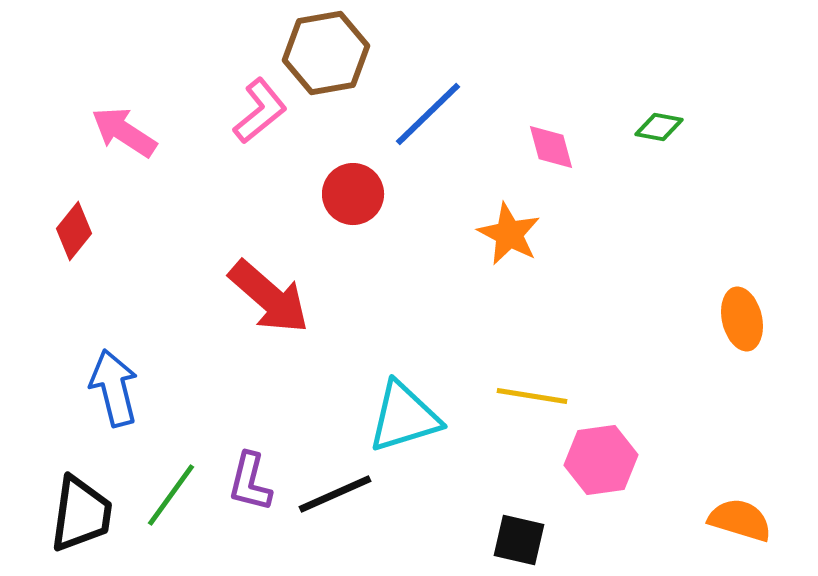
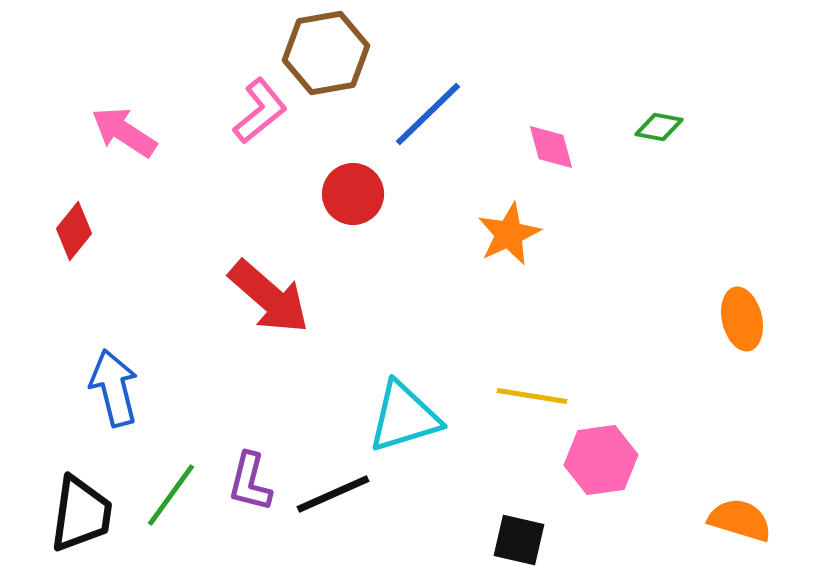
orange star: rotated 20 degrees clockwise
black line: moved 2 px left
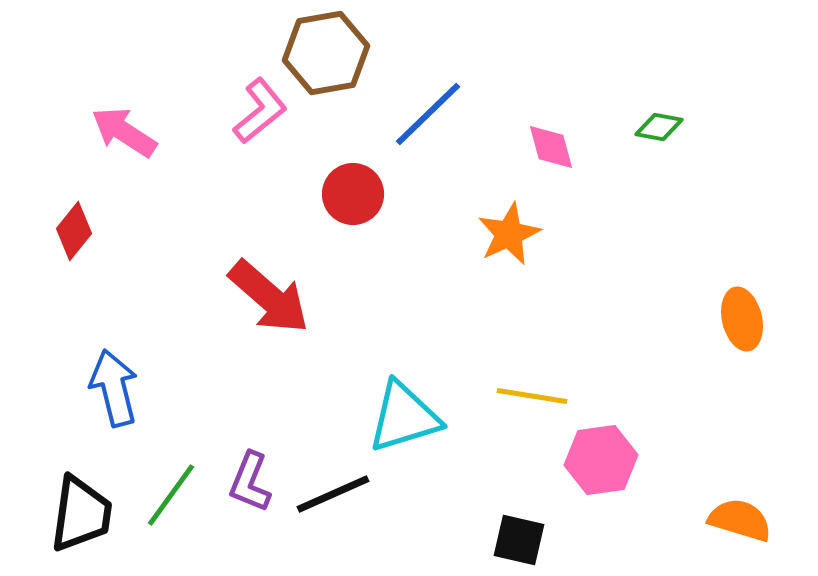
purple L-shape: rotated 8 degrees clockwise
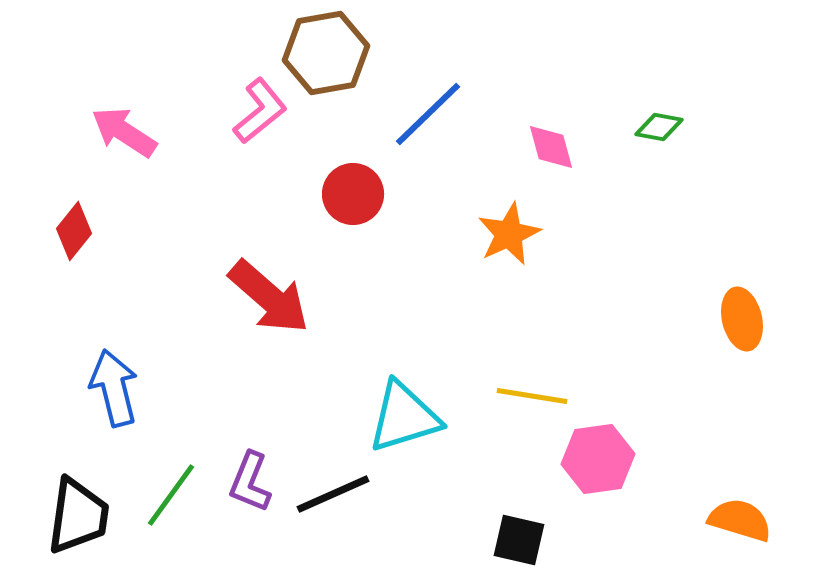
pink hexagon: moved 3 px left, 1 px up
black trapezoid: moved 3 px left, 2 px down
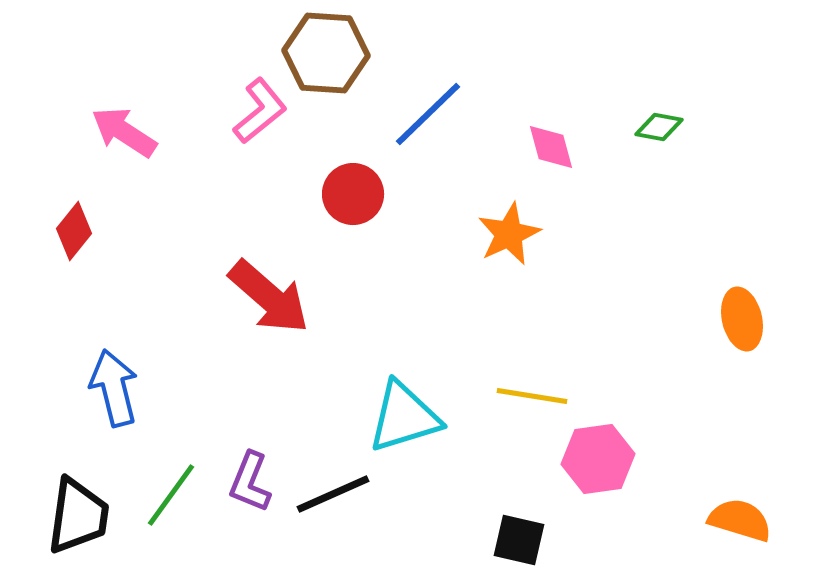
brown hexagon: rotated 14 degrees clockwise
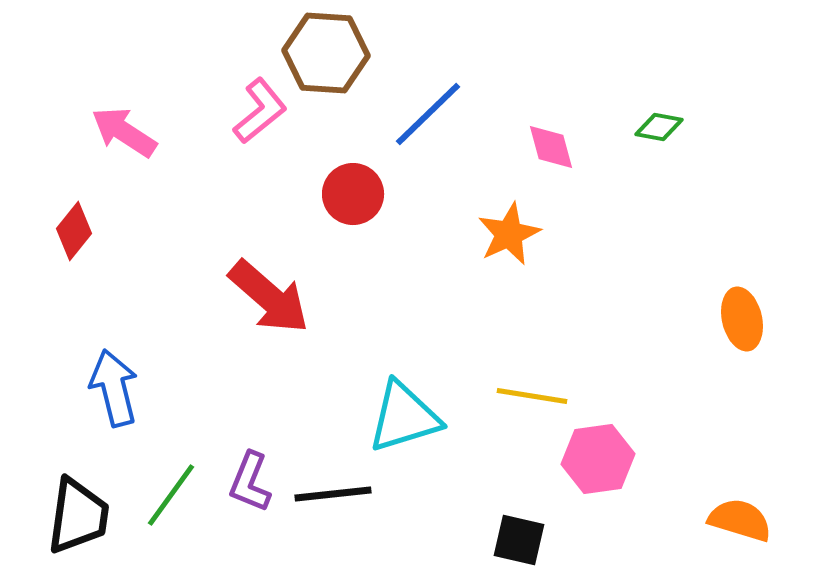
black line: rotated 18 degrees clockwise
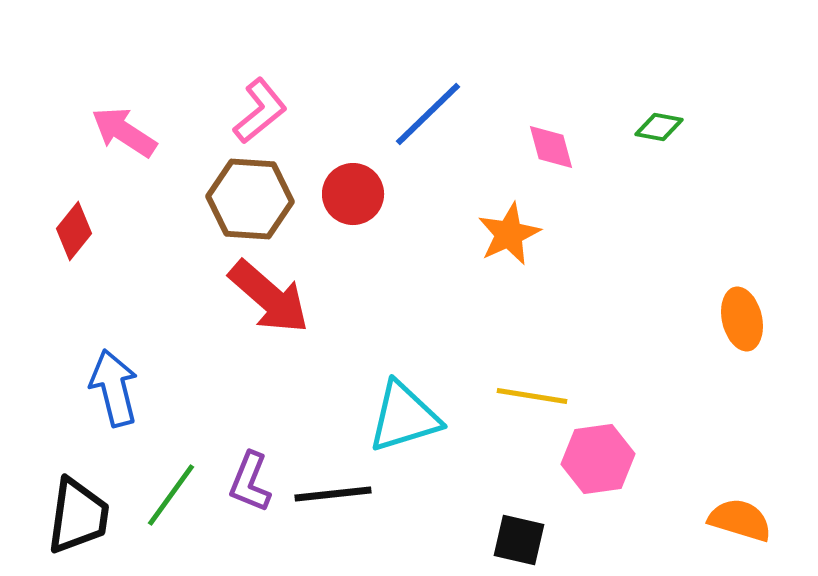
brown hexagon: moved 76 px left, 146 px down
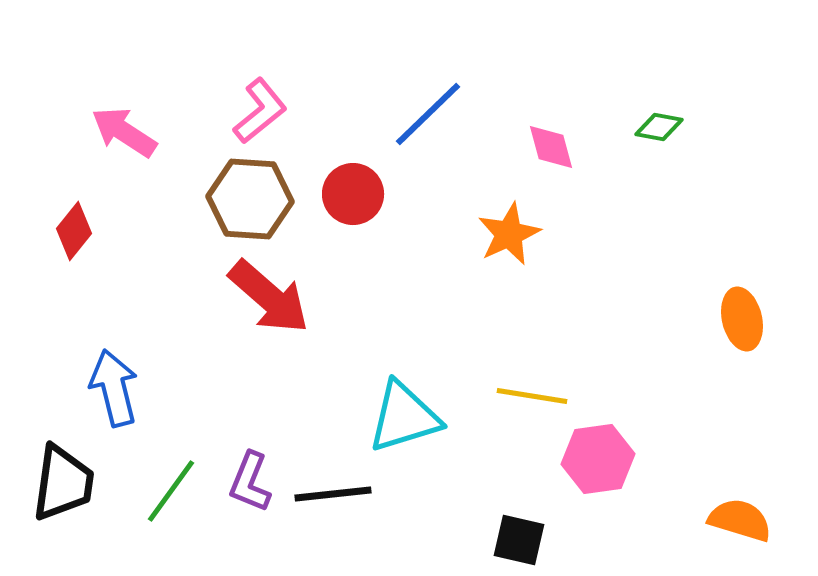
green line: moved 4 px up
black trapezoid: moved 15 px left, 33 px up
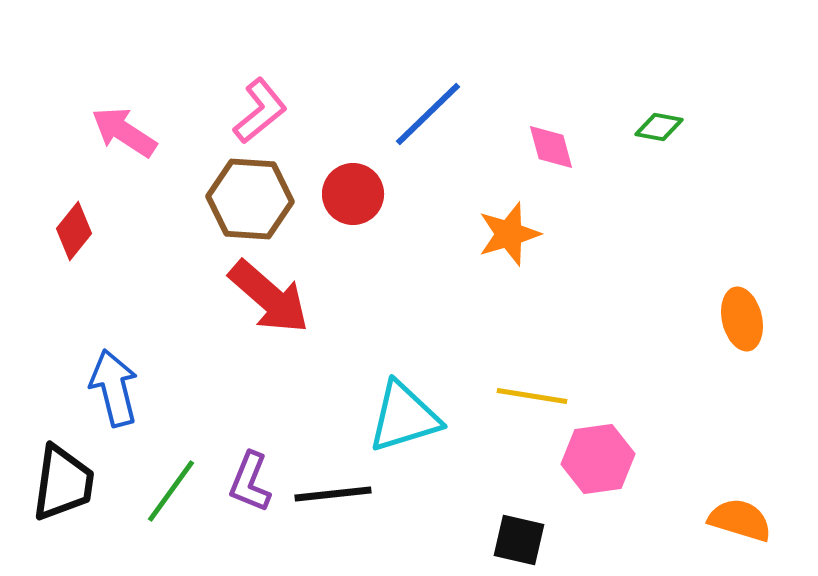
orange star: rotated 8 degrees clockwise
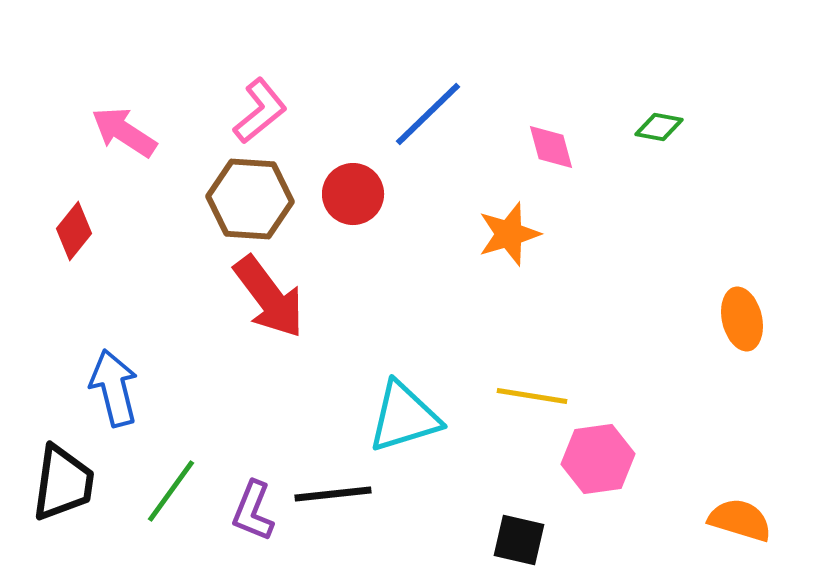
red arrow: rotated 12 degrees clockwise
purple L-shape: moved 3 px right, 29 px down
